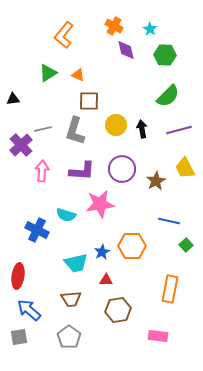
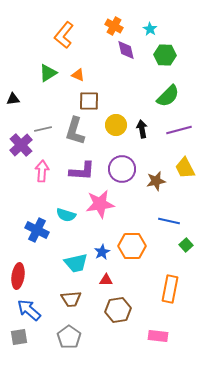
brown star: rotated 18 degrees clockwise
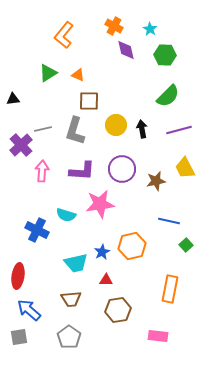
orange hexagon: rotated 12 degrees counterclockwise
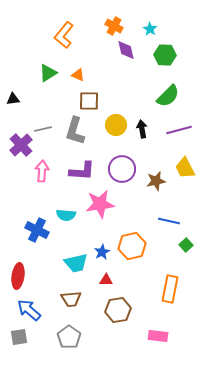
cyan semicircle: rotated 12 degrees counterclockwise
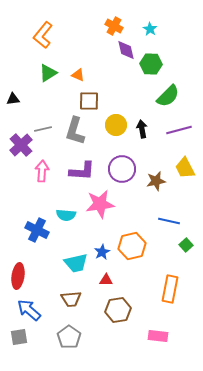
orange L-shape: moved 21 px left
green hexagon: moved 14 px left, 9 px down
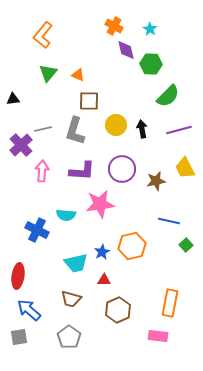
green triangle: rotated 18 degrees counterclockwise
red triangle: moved 2 px left
orange rectangle: moved 14 px down
brown trapezoid: rotated 20 degrees clockwise
brown hexagon: rotated 15 degrees counterclockwise
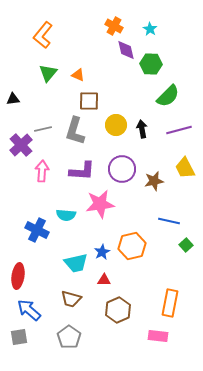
brown star: moved 2 px left
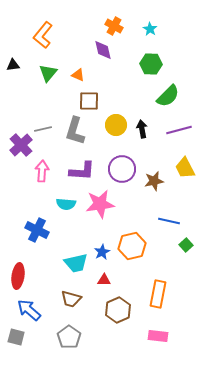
purple diamond: moved 23 px left
black triangle: moved 34 px up
cyan semicircle: moved 11 px up
orange rectangle: moved 12 px left, 9 px up
gray square: moved 3 px left; rotated 24 degrees clockwise
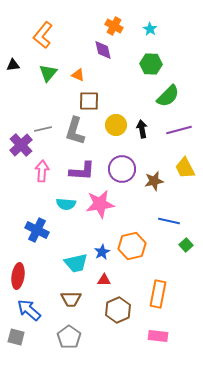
brown trapezoid: rotated 15 degrees counterclockwise
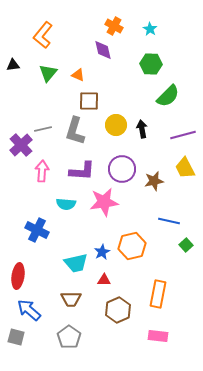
purple line: moved 4 px right, 5 px down
pink star: moved 4 px right, 2 px up
